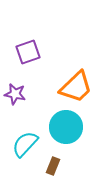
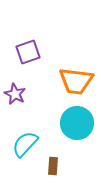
orange trapezoid: moved 6 px up; rotated 51 degrees clockwise
purple star: rotated 15 degrees clockwise
cyan circle: moved 11 px right, 4 px up
brown rectangle: rotated 18 degrees counterclockwise
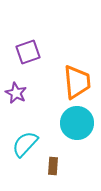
orange trapezoid: moved 1 px right, 1 px down; rotated 102 degrees counterclockwise
purple star: moved 1 px right, 1 px up
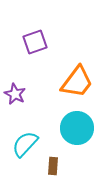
purple square: moved 7 px right, 10 px up
orange trapezoid: rotated 42 degrees clockwise
purple star: moved 1 px left, 1 px down
cyan circle: moved 5 px down
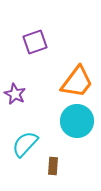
cyan circle: moved 7 px up
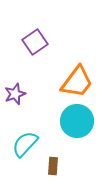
purple square: rotated 15 degrees counterclockwise
purple star: rotated 25 degrees clockwise
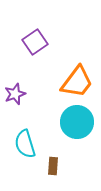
cyan circle: moved 1 px down
cyan semicircle: rotated 60 degrees counterclockwise
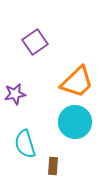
orange trapezoid: rotated 9 degrees clockwise
purple star: rotated 10 degrees clockwise
cyan circle: moved 2 px left
